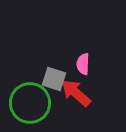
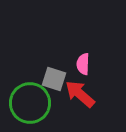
red arrow: moved 4 px right, 1 px down
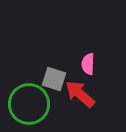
pink semicircle: moved 5 px right
green circle: moved 1 px left, 1 px down
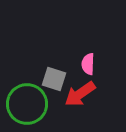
red arrow: rotated 76 degrees counterclockwise
green circle: moved 2 px left
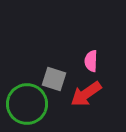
pink semicircle: moved 3 px right, 3 px up
red arrow: moved 6 px right
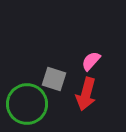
pink semicircle: rotated 40 degrees clockwise
red arrow: rotated 40 degrees counterclockwise
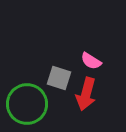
pink semicircle: rotated 100 degrees counterclockwise
gray square: moved 5 px right, 1 px up
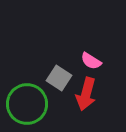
gray square: rotated 15 degrees clockwise
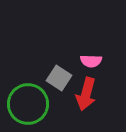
pink semicircle: rotated 30 degrees counterclockwise
green circle: moved 1 px right
